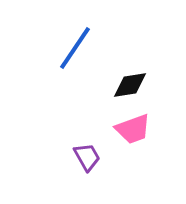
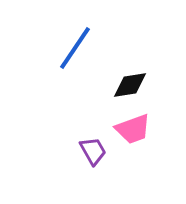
purple trapezoid: moved 6 px right, 6 px up
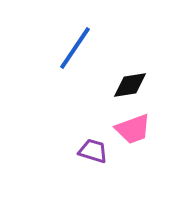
purple trapezoid: rotated 44 degrees counterclockwise
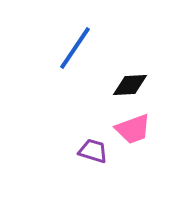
black diamond: rotated 6 degrees clockwise
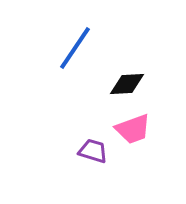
black diamond: moved 3 px left, 1 px up
